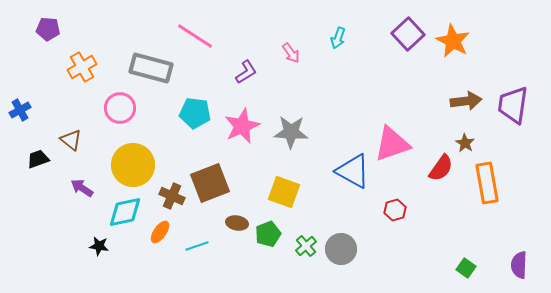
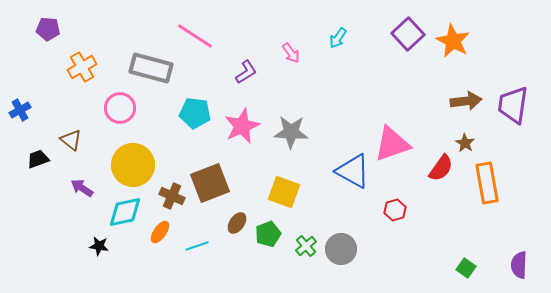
cyan arrow: rotated 15 degrees clockwise
brown ellipse: rotated 65 degrees counterclockwise
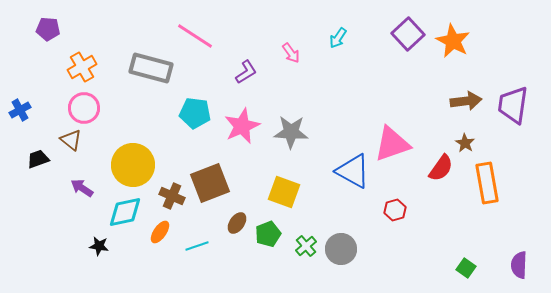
pink circle: moved 36 px left
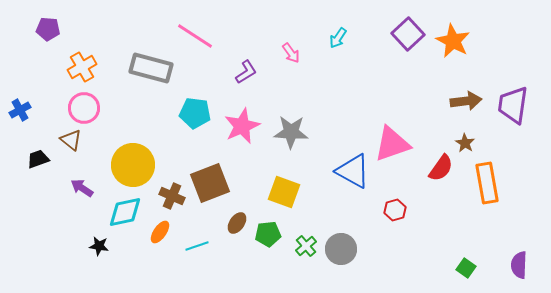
green pentagon: rotated 15 degrees clockwise
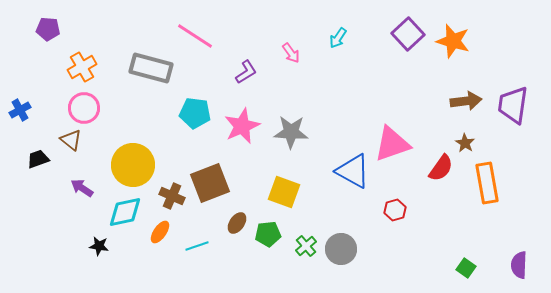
orange star: rotated 12 degrees counterclockwise
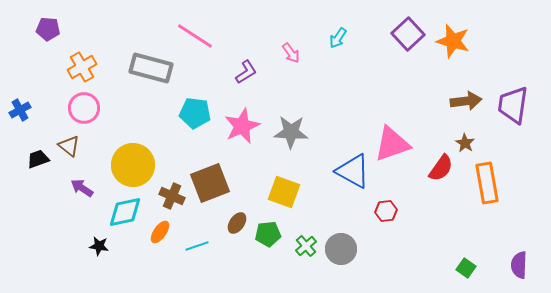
brown triangle: moved 2 px left, 6 px down
red hexagon: moved 9 px left, 1 px down; rotated 10 degrees clockwise
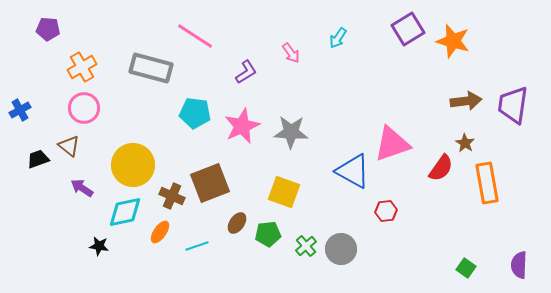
purple square: moved 5 px up; rotated 12 degrees clockwise
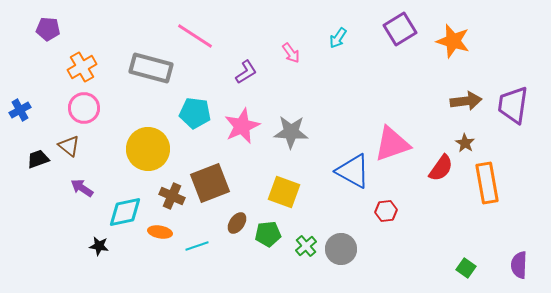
purple square: moved 8 px left
yellow circle: moved 15 px right, 16 px up
orange ellipse: rotated 65 degrees clockwise
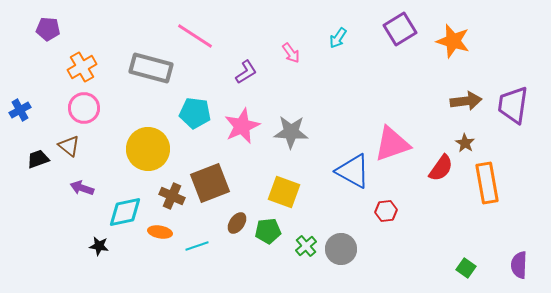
purple arrow: rotated 15 degrees counterclockwise
green pentagon: moved 3 px up
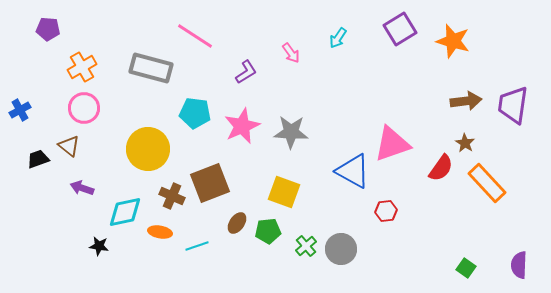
orange rectangle: rotated 33 degrees counterclockwise
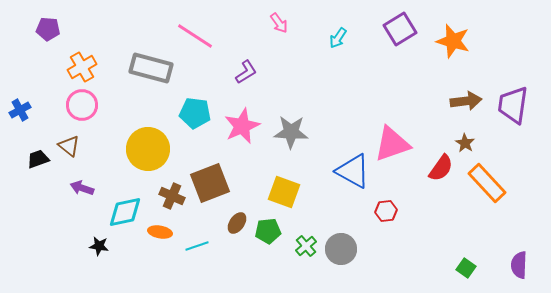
pink arrow: moved 12 px left, 30 px up
pink circle: moved 2 px left, 3 px up
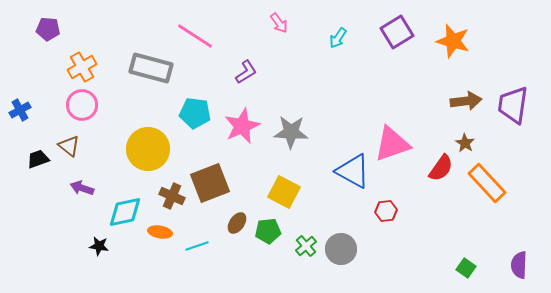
purple square: moved 3 px left, 3 px down
yellow square: rotated 8 degrees clockwise
